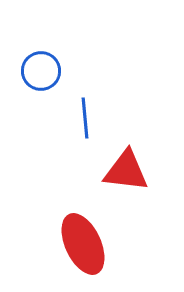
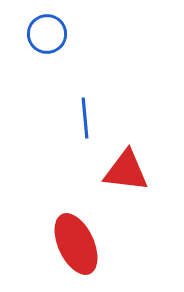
blue circle: moved 6 px right, 37 px up
red ellipse: moved 7 px left
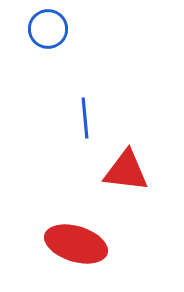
blue circle: moved 1 px right, 5 px up
red ellipse: rotated 48 degrees counterclockwise
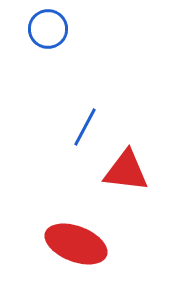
blue line: moved 9 px down; rotated 33 degrees clockwise
red ellipse: rotated 4 degrees clockwise
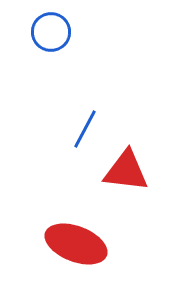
blue circle: moved 3 px right, 3 px down
blue line: moved 2 px down
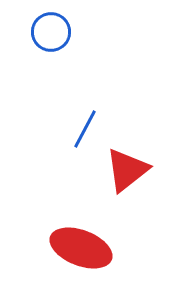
red triangle: moved 1 px right, 1 px up; rotated 45 degrees counterclockwise
red ellipse: moved 5 px right, 4 px down
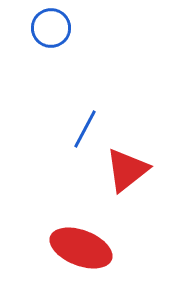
blue circle: moved 4 px up
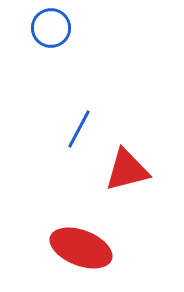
blue line: moved 6 px left
red triangle: rotated 24 degrees clockwise
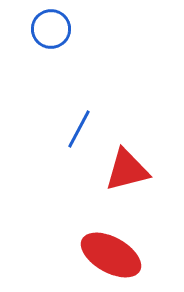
blue circle: moved 1 px down
red ellipse: moved 30 px right, 7 px down; rotated 8 degrees clockwise
